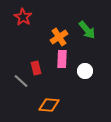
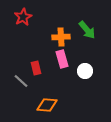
red star: rotated 12 degrees clockwise
orange cross: moved 2 px right; rotated 30 degrees clockwise
pink rectangle: rotated 18 degrees counterclockwise
orange diamond: moved 2 px left
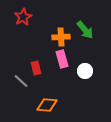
green arrow: moved 2 px left
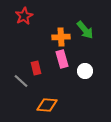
red star: moved 1 px right, 1 px up
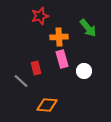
red star: moved 16 px right; rotated 12 degrees clockwise
green arrow: moved 3 px right, 2 px up
orange cross: moved 2 px left
white circle: moved 1 px left
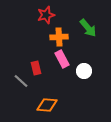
red star: moved 6 px right, 1 px up
pink rectangle: rotated 12 degrees counterclockwise
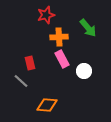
red rectangle: moved 6 px left, 5 px up
